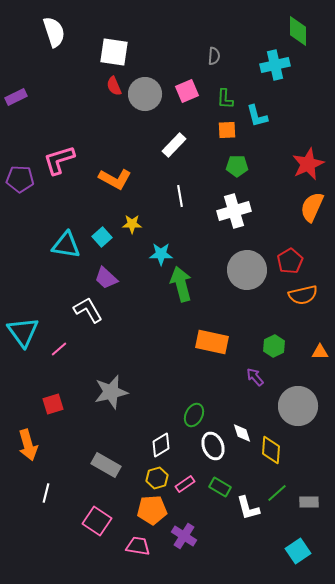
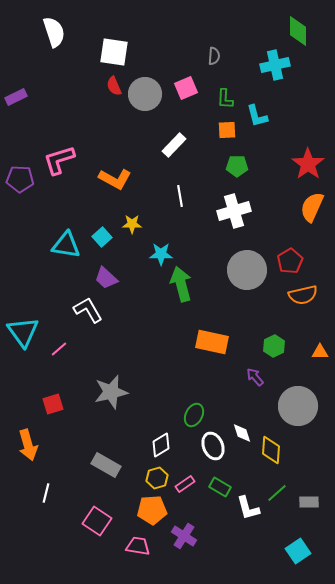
pink square at (187, 91): moved 1 px left, 3 px up
red star at (308, 164): rotated 12 degrees counterclockwise
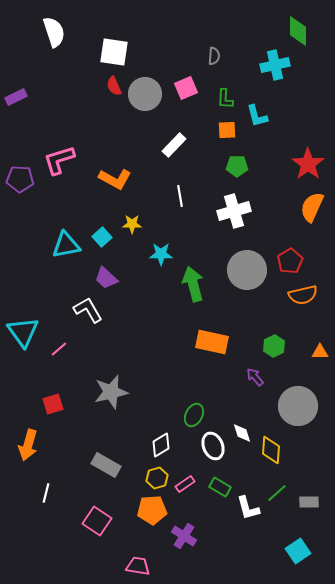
cyan triangle at (66, 245): rotated 20 degrees counterclockwise
green arrow at (181, 284): moved 12 px right
orange arrow at (28, 445): rotated 32 degrees clockwise
pink trapezoid at (138, 546): moved 20 px down
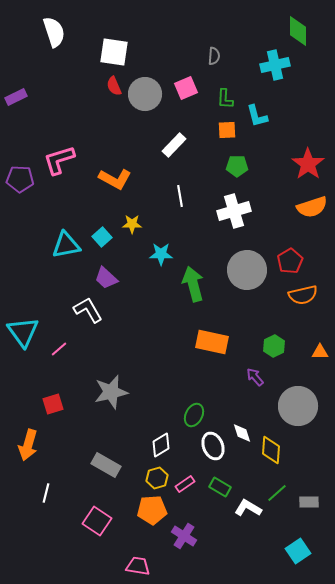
orange semicircle at (312, 207): rotated 132 degrees counterclockwise
white L-shape at (248, 508): rotated 136 degrees clockwise
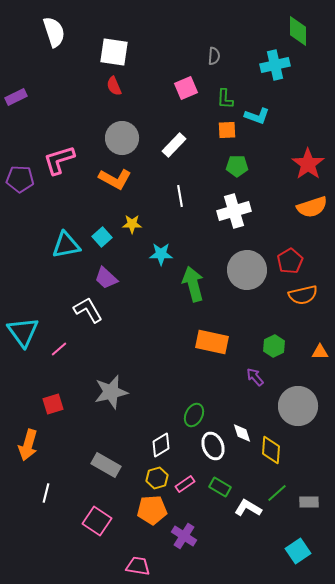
gray circle at (145, 94): moved 23 px left, 44 px down
cyan L-shape at (257, 116): rotated 55 degrees counterclockwise
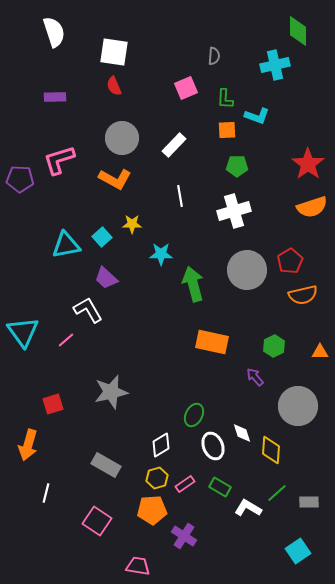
purple rectangle at (16, 97): moved 39 px right; rotated 25 degrees clockwise
pink line at (59, 349): moved 7 px right, 9 px up
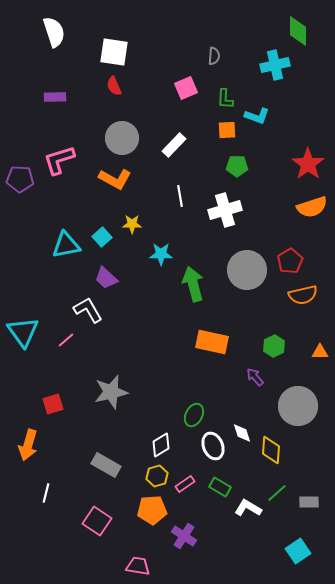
white cross at (234, 211): moved 9 px left, 1 px up
yellow hexagon at (157, 478): moved 2 px up
